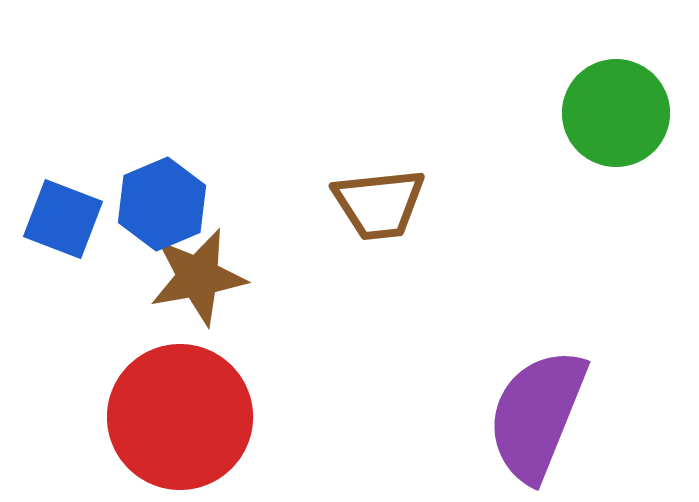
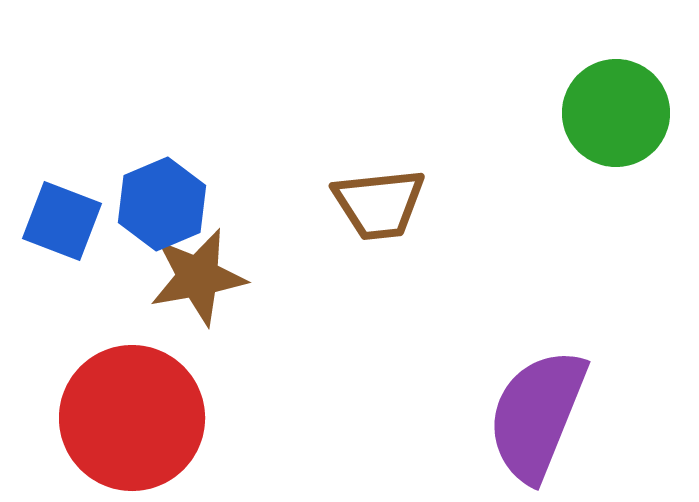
blue square: moved 1 px left, 2 px down
red circle: moved 48 px left, 1 px down
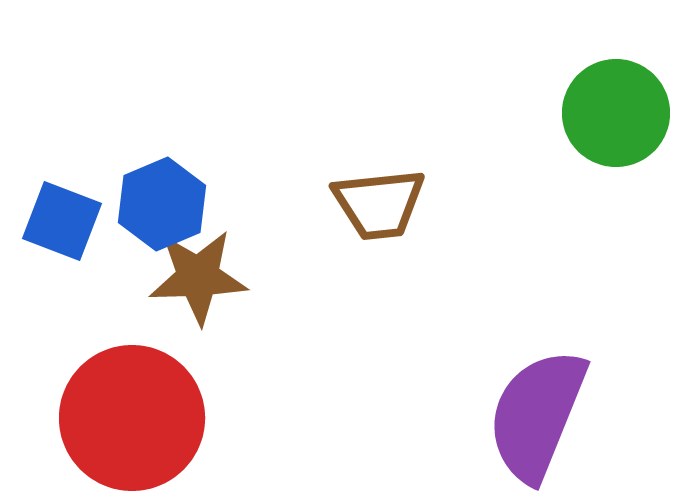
brown star: rotated 8 degrees clockwise
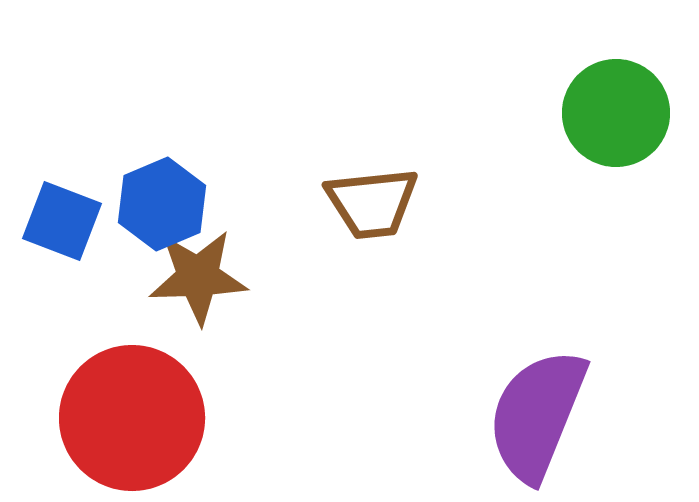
brown trapezoid: moved 7 px left, 1 px up
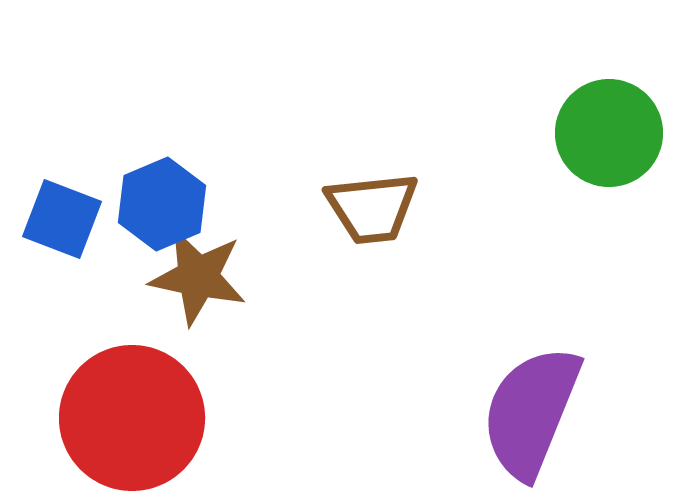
green circle: moved 7 px left, 20 px down
brown trapezoid: moved 5 px down
blue square: moved 2 px up
brown star: rotated 14 degrees clockwise
purple semicircle: moved 6 px left, 3 px up
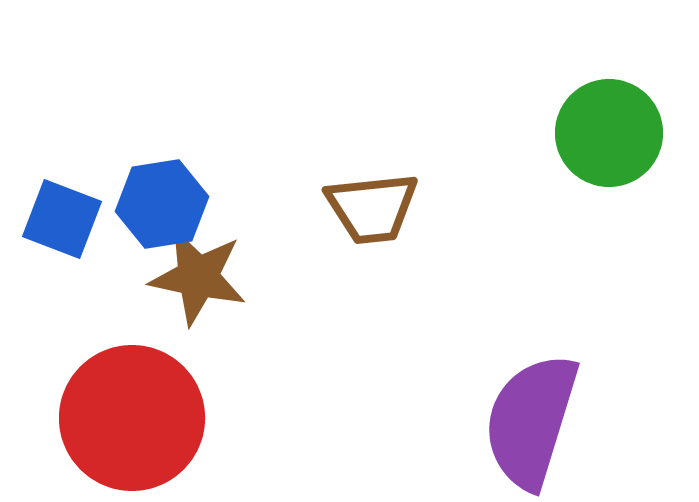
blue hexagon: rotated 14 degrees clockwise
purple semicircle: moved 9 px down; rotated 5 degrees counterclockwise
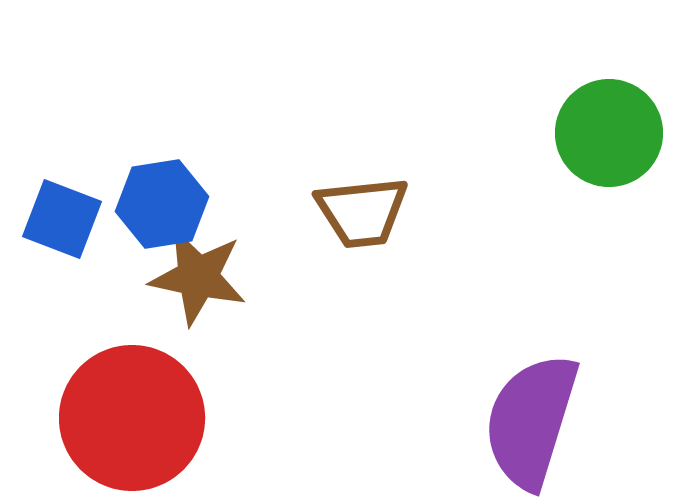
brown trapezoid: moved 10 px left, 4 px down
